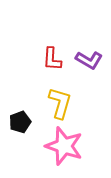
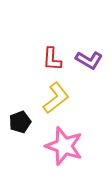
yellow L-shape: moved 4 px left, 5 px up; rotated 36 degrees clockwise
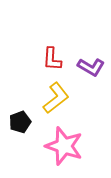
purple L-shape: moved 2 px right, 7 px down
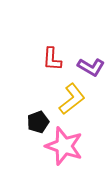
yellow L-shape: moved 16 px right, 1 px down
black pentagon: moved 18 px right
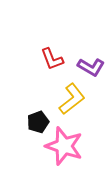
red L-shape: rotated 25 degrees counterclockwise
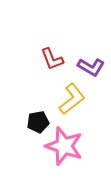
black pentagon: rotated 10 degrees clockwise
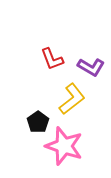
black pentagon: rotated 25 degrees counterclockwise
